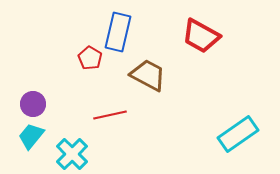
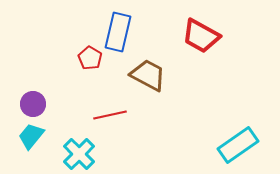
cyan rectangle: moved 11 px down
cyan cross: moved 7 px right
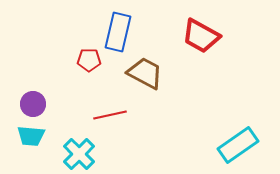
red pentagon: moved 1 px left, 2 px down; rotated 30 degrees counterclockwise
brown trapezoid: moved 3 px left, 2 px up
cyan trapezoid: rotated 124 degrees counterclockwise
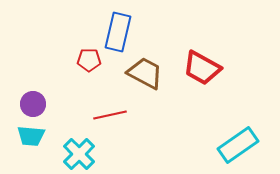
red trapezoid: moved 1 px right, 32 px down
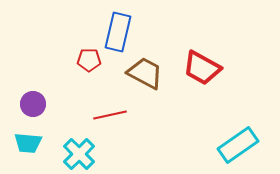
cyan trapezoid: moved 3 px left, 7 px down
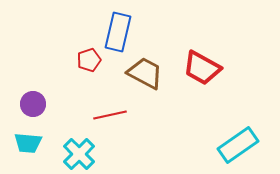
red pentagon: rotated 20 degrees counterclockwise
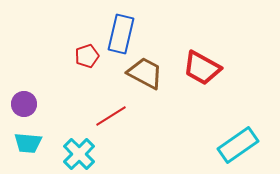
blue rectangle: moved 3 px right, 2 px down
red pentagon: moved 2 px left, 4 px up
purple circle: moved 9 px left
red line: moved 1 px right, 1 px down; rotated 20 degrees counterclockwise
